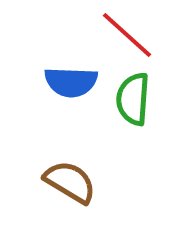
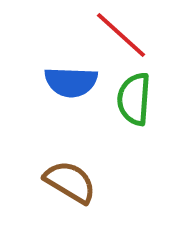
red line: moved 6 px left
green semicircle: moved 1 px right
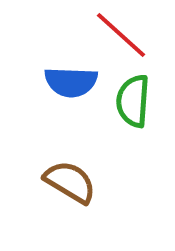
green semicircle: moved 1 px left, 2 px down
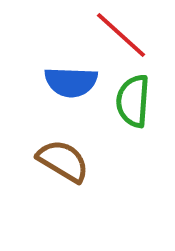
brown semicircle: moved 7 px left, 21 px up
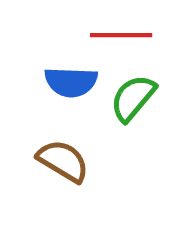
red line: rotated 42 degrees counterclockwise
green semicircle: moved 3 px up; rotated 36 degrees clockwise
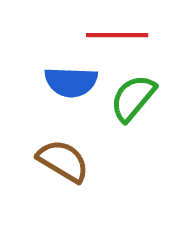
red line: moved 4 px left
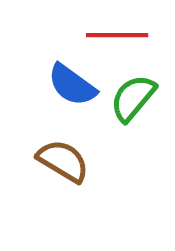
blue semicircle: moved 1 px right, 3 px down; rotated 34 degrees clockwise
